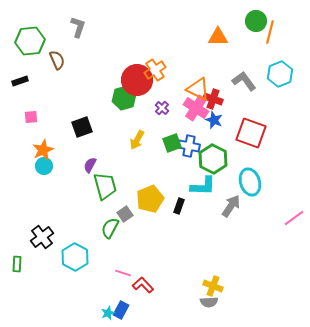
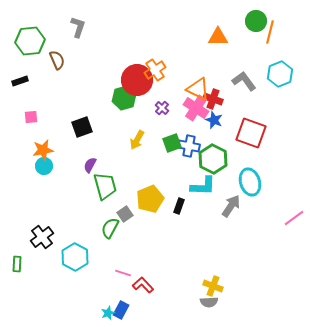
orange star at (43, 150): rotated 15 degrees clockwise
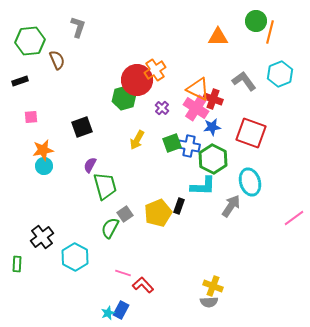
blue star at (214, 120): moved 2 px left, 7 px down; rotated 30 degrees counterclockwise
yellow pentagon at (150, 199): moved 8 px right, 14 px down
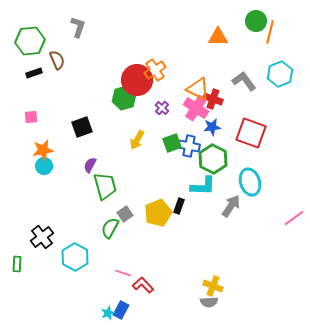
black rectangle at (20, 81): moved 14 px right, 8 px up
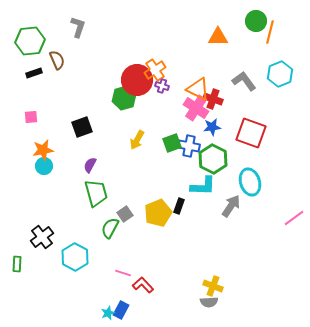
purple cross at (162, 108): moved 22 px up; rotated 24 degrees counterclockwise
green trapezoid at (105, 186): moved 9 px left, 7 px down
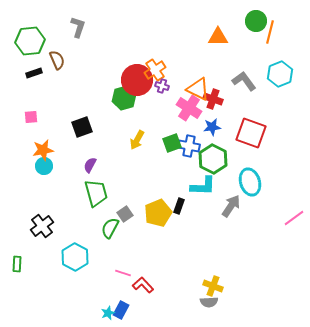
pink cross at (196, 108): moved 7 px left
black cross at (42, 237): moved 11 px up
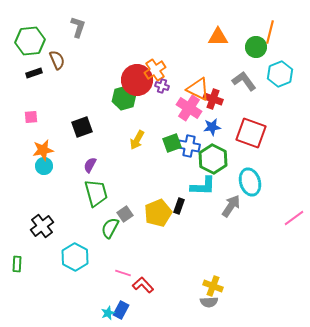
green circle at (256, 21): moved 26 px down
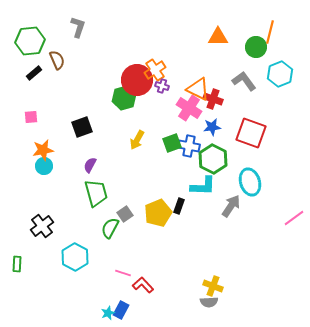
black rectangle at (34, 73): rotated 21 degrees counterclockwise
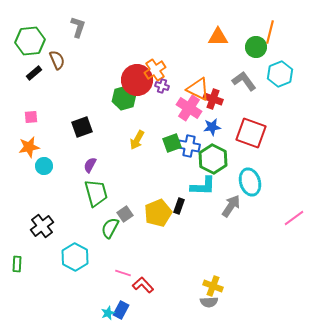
orange star at (43, 150): moved 14 px left, 3 px up
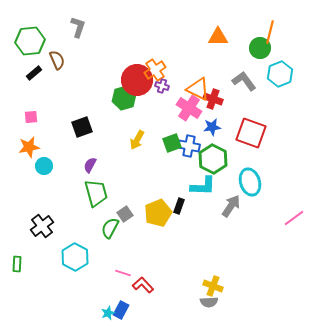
green circle at (256, 47): moved 4 px right, 1 px down
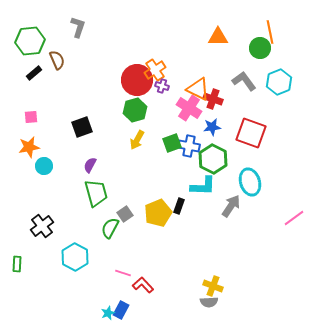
orange line at (270, 32): rotated 25 degrees counterclockwise
cyan hexagon at (280, 74): moved 1 px left, 8 px down
green hexagon at (124, 98): moved 11 px right, 12 px down
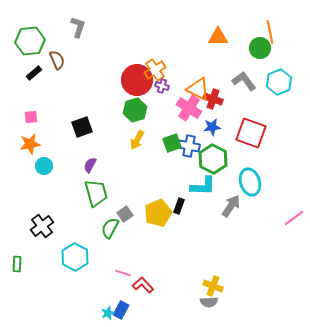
orange star at (29, 147): moved 1 px right, 3 px up
